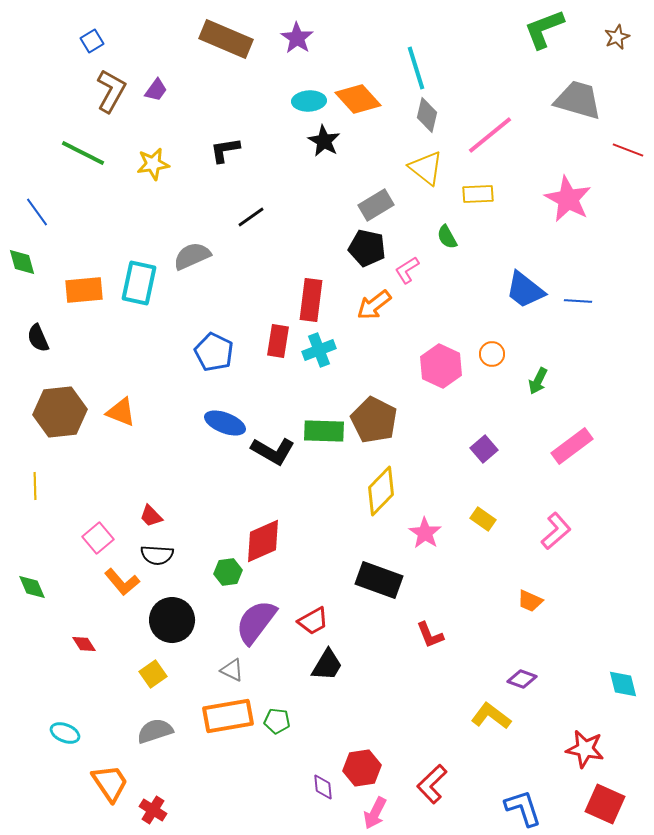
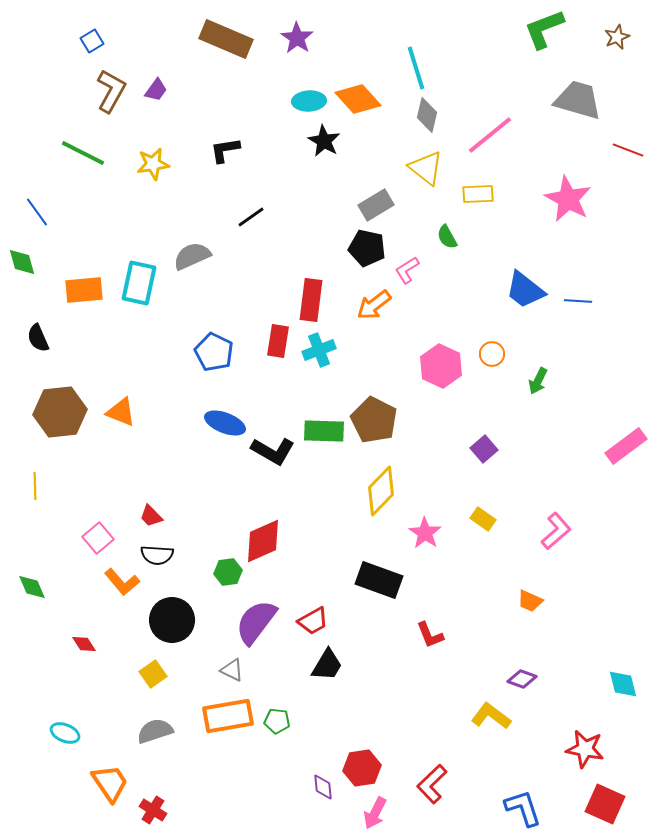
pink rectangle at (572, 446): moved 54 px right
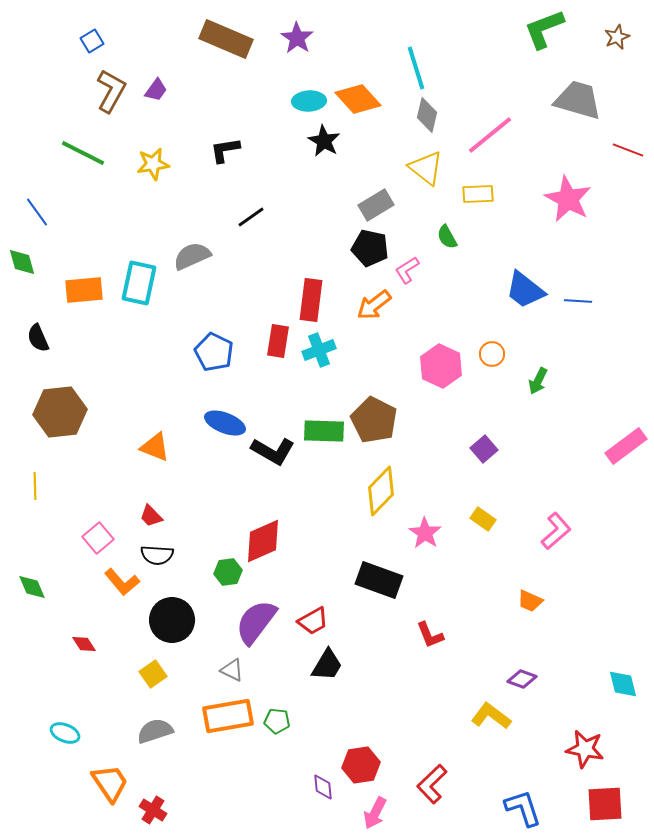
black pentagon at (367, 248): moved 3 px right
orange triangle at (121, 412): moved 34 px right, 35 px down
red hexagon at (362, 768): moved 1 px left, 3 px up
red square at (605, 804): rotated 27 degrees counterclockwise
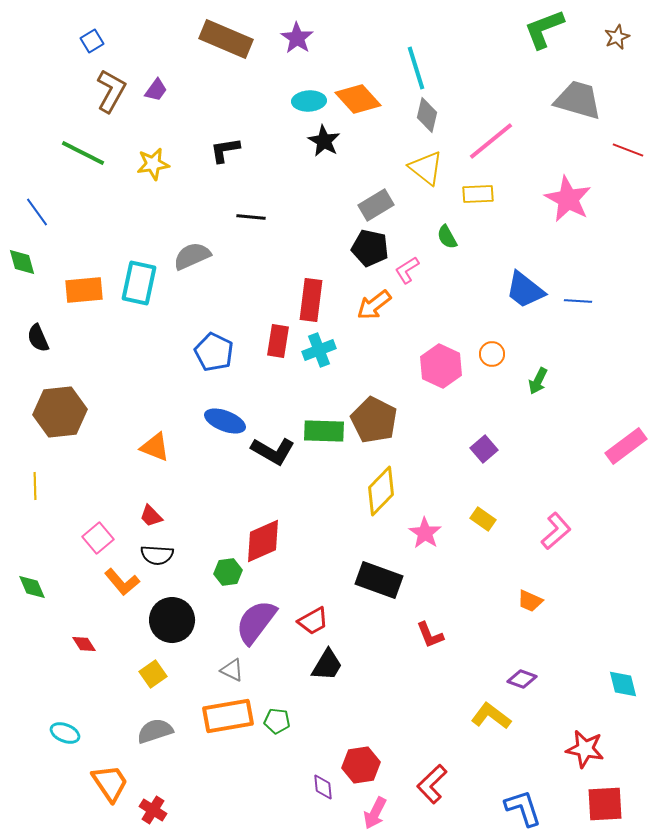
pink line at (490, 135): moved 1 px right, 6 px down
black line at (251, 217): rotated 40 degrees clockwise
blue ellipse at (225, 423): moved 2 px up
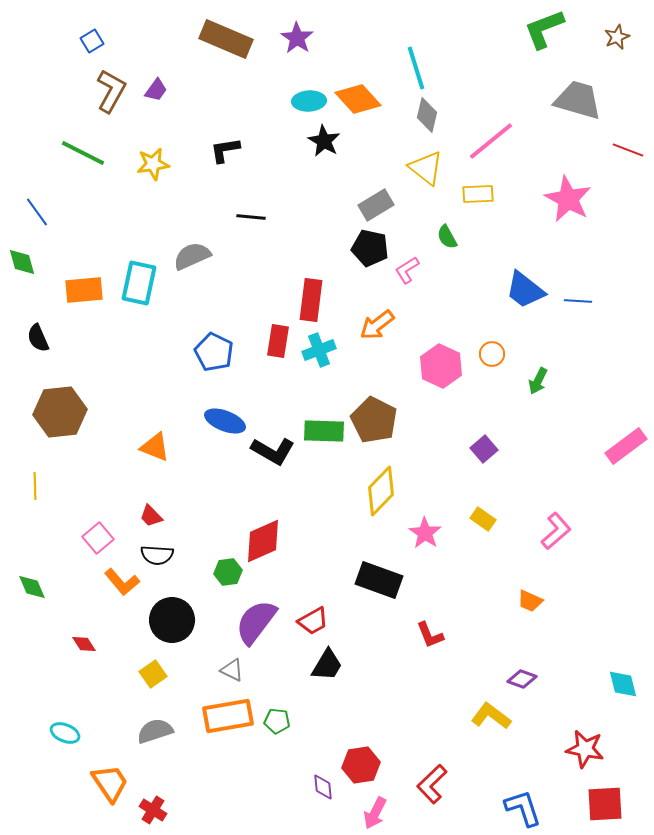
orange arrow at (374, 305): moved 3 px right, 20 px down
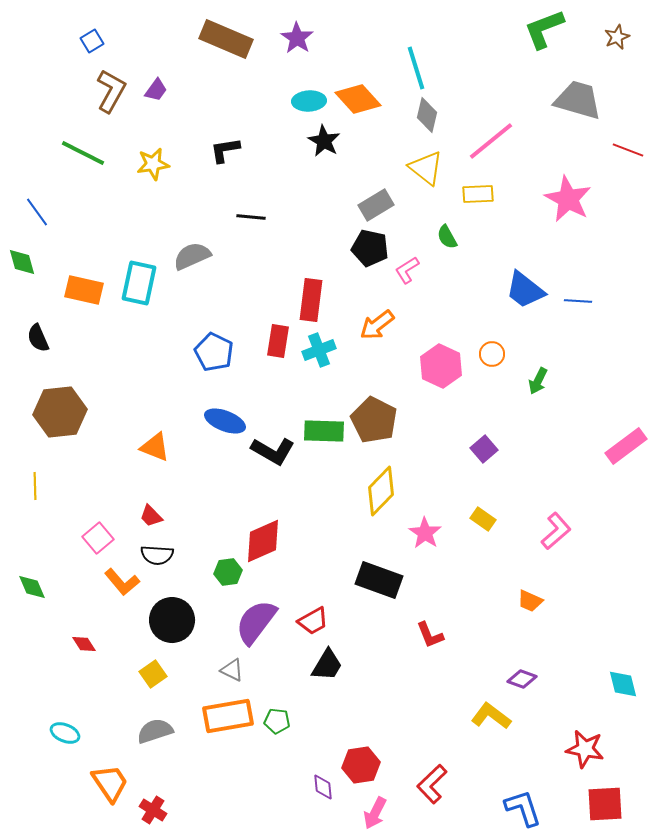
orange rectangle at (84, 290): rotated 18 degrees clockwise
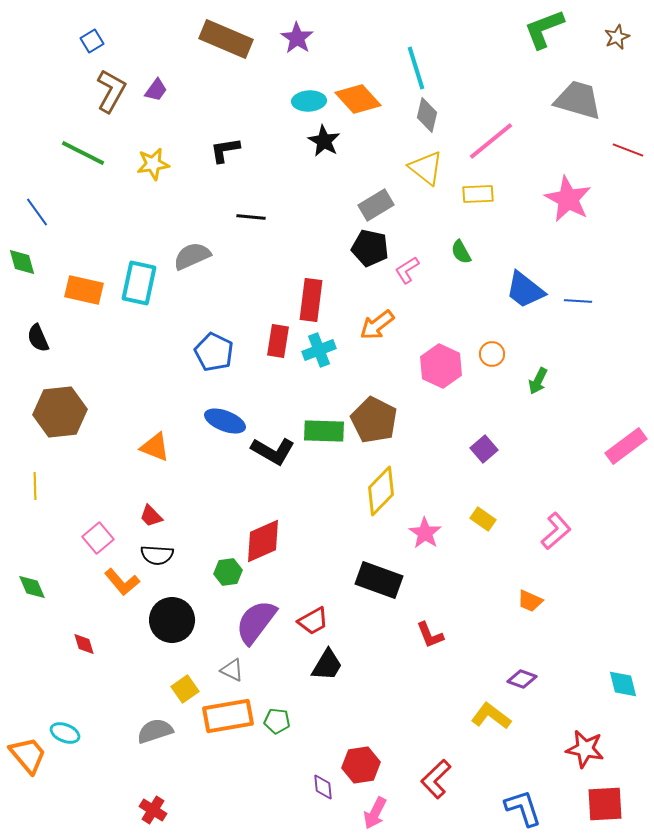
green semicircle at (447, 237): moved 14 px right, 15 px down
red diamond at (84, 644): rotated 15 degrees clockwise
yellow square at (153, 674): moved 32 px right, 15 px down
orange trapezoid at (110, 783): moved 82 px left, 28 px up; rotated 6 degrees counterclockwise
red L-shape at (432, 784): moved 4 px right, 5 px up
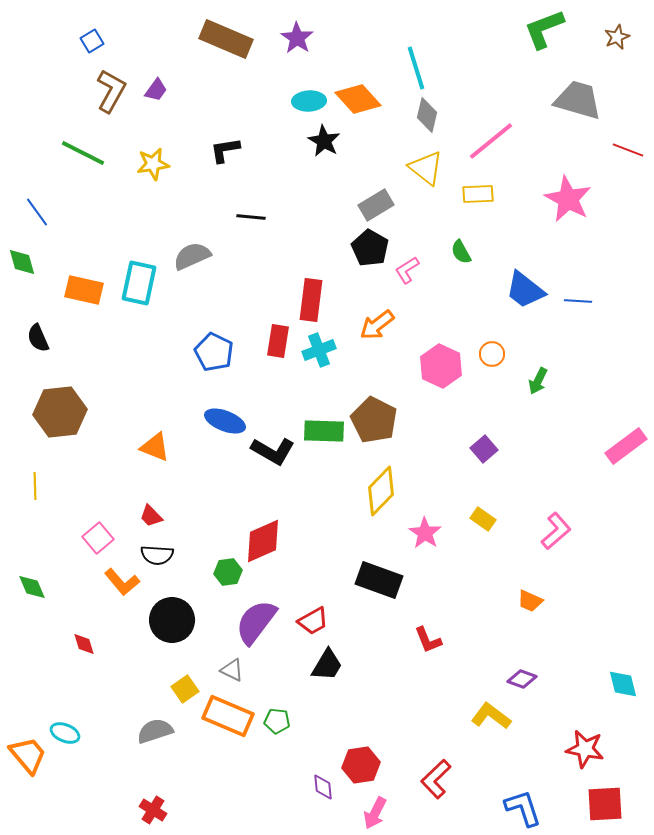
black pentagon at (370, 248): rotated 18 degrees clockwise
red L-shape at (430, 635): moved 2 px left, 5 px down
orange rectangle at (228, 716): rotated 33 degrees clockwise
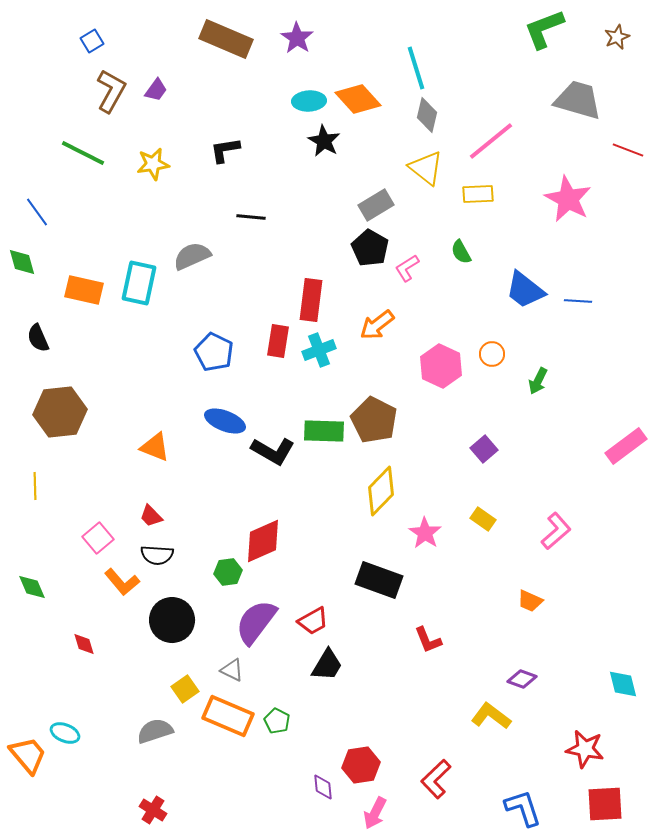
pink L-shape at (407, 270): moved 2 px up
green pentagon at (277, 721): rotated 20 degrees clockwise
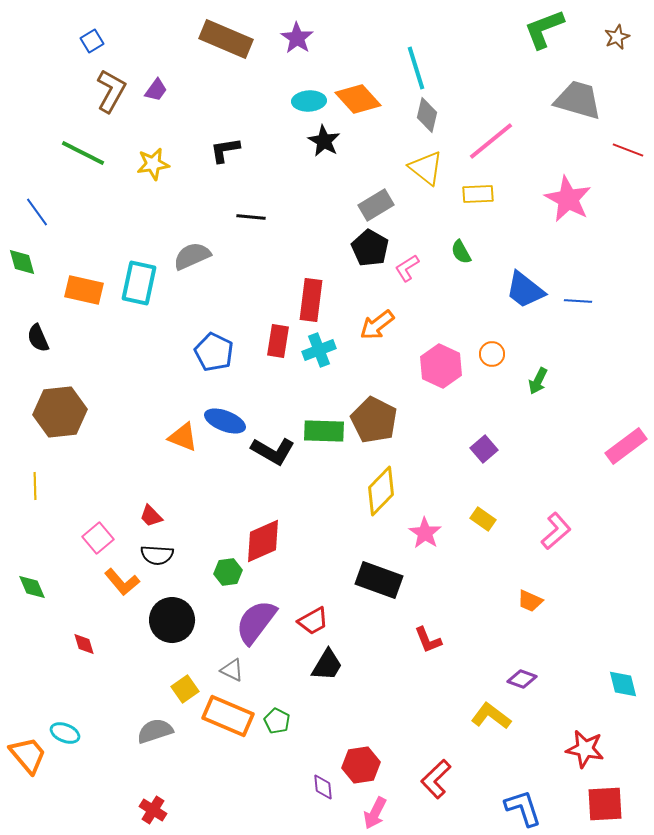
orange triangle at (155, 447): moved 28 px right, 10 px up
